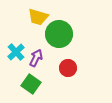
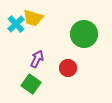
yellow trapezoid: moved 5 px left, 1 px down
green circle: moved 25 px right
cyan cross: moved 28 px up
purple arrow: moved 1 px right, 1 px down
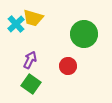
purple arrow: moved 7 px left, 1 px down
red circle: moved 2 px up
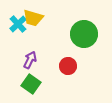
cyan cross: moved 2 px right
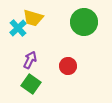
cyan cross: moved 4 px down
green circle: moved 12 px up
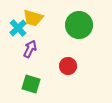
green circle: moved 5 px left, 3 px down
purple arrow: moved 11 px up
green square: rotated 18 degrees counterclockwise
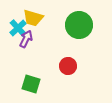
purple arrow: moved 4 px left, 10 px up
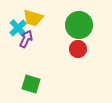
red circle: moved 10 px right, 17 px up
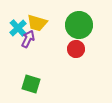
yellow trapezoid: moved 4 px right, 5 px down
purple arrow: moved 2 px right
red circle: moved 2 px left
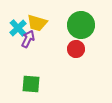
green circle: moved 2 px right
green square: rotated 12 degrees counterclockwise
